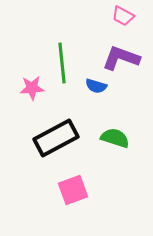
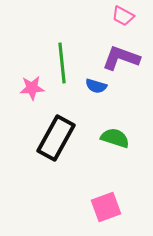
black rectangle: rotated 33 degrees counterclockwise
pink square: moved 33 px right, 17 px down
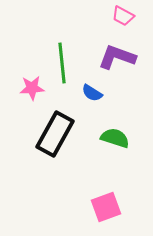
purple L-shape: moved 4 px left, 1 px up
blue semicircle: moved 4 px left, 7 px down; rotated 15 degrees clockwise
black rectangle: moved 1 px left, 4 px up
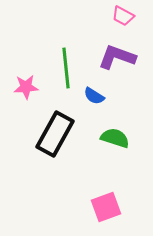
green line: moved 4 px right, 5 px down
pink star: moved 6 px left, 1 px up
blue semicircle: moved 2 px right, 3 px down
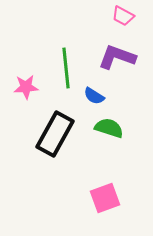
green semicircle: moved 6 px left, 10 px up
pink square: moved 1 px left, 9 px up
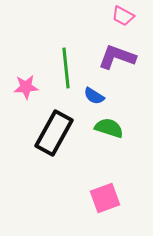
black rectangle: moved 1 px left, 1 px up
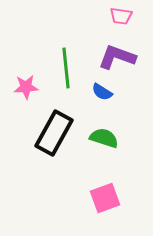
pink trapezoid: moved 2 px left; rotated 20 degrees counterclockwise
blue semicircle: moved 8 px right, 4 px up
green semicircle: moved 5 px left, 10 px down
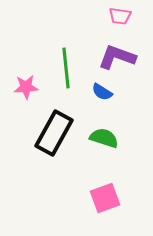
pink trapezoid: moved 1 px left
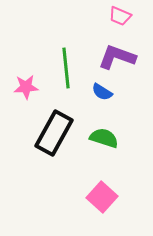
pink trapezoid: rotated 15 degrees clockwise
pink square: moved 3 px left, 1 px up; rotated 28 degrees counterclockwise
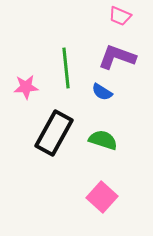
green semicircle: moved 1 px left, 2 px down
